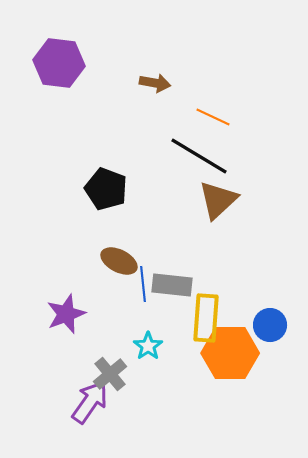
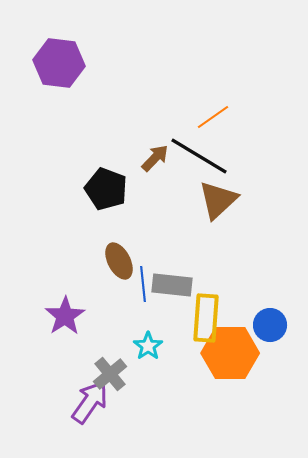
brown arrow: moved 75 px down; rotated 56 degrees counterclockwise
orange line: rotated 60 degrees counterclockwise
brown ellipse: rotated 36 degrees clockwise
purple star: moved 1 px left, 2 px down; rotated 12 degrees counterclockwise
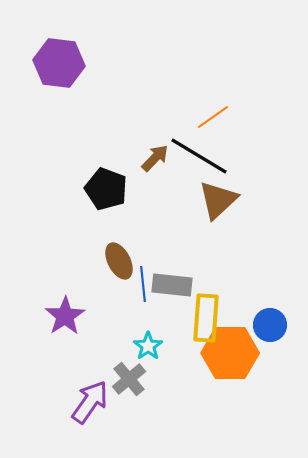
gray cross: moved 19 px right, 5 px down
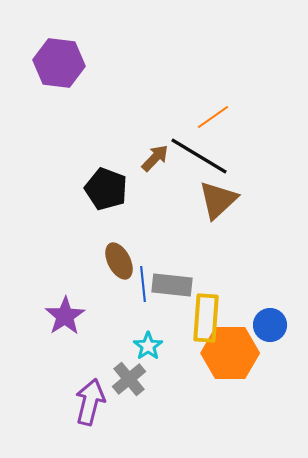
purple arrow: rotated 21 degrees counterclockwise
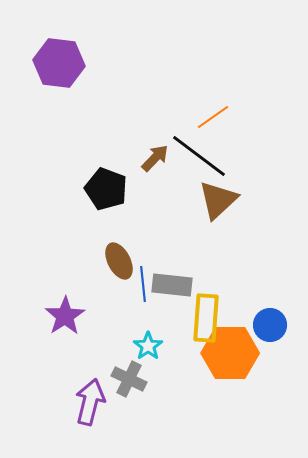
black line: rotated 6 degrees clockwise
gray cross: rotated 24 degrees counterclockwise
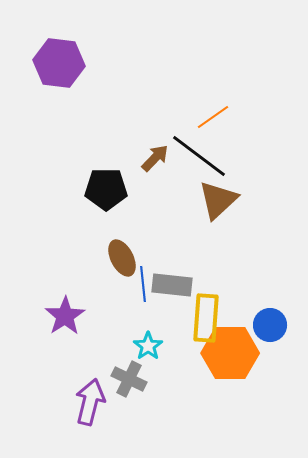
black pentagon: rotated 21 degrees counterclockwise
brown ellipse: moved 3 px right, 3 px up
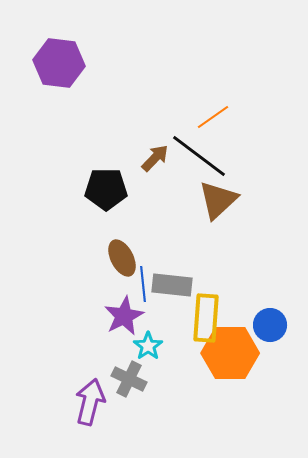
purple star: moved 59 px right; rotated 6 degrees clockwise
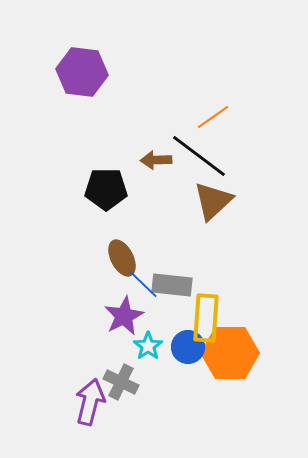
purple hexagon: moved 23 px right, 9 px down
brown arrow: moved 1 px right, 2 px down; rotated 136 degrees counterclockwise
brown triangle: moved 5 px left, 1 px down
blue line: rotated 40 degrees counterclockwise
blue circle: moved 82 px left, 22 px down
gray cross: moved 8 px left, 3 px down
